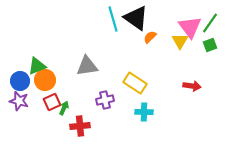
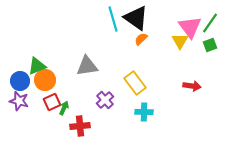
orange semicircle: moved 9 px left, 2 px down
yellow rectangle: rotated 20 degrees clockwise
purple cross: rotated 30 degrees counterclockwise
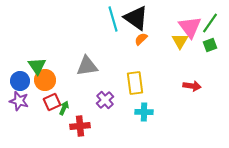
green triangle: rotated 42 degrees counterclockwise
yellow rectangle: rotated 30 degrees clockwise
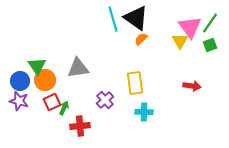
gray triangle: moved 9 px left, 2 px down
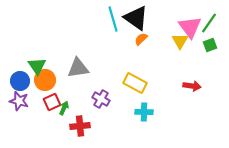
green line: moved 1 px left
yellow rectangle: rotated 55 degrees counterclockwise
purple cross: moved 4 px left, 1 px up; rotated 18 degrees counterclockwise
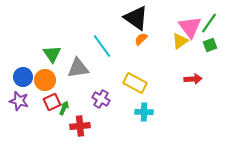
cyan line: moved 11 px left, 27 px down; rotated 20 degrees counterclockwise
yellow triangle: rotated 24 degrees clockwise
green triangle: moved 15 px right, 12 px up
blue circle: moved 3 px right, 4 px up
red arrow: moved 1 px right, 7 px up; rotated 12 degrees counterclockwise
